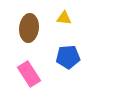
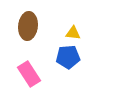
yellow triangle: moved 9 px right, 15 px down
brown ellipse: moved 1 px left, 2 px up
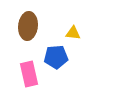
blue pentagon: moved 12 px left
pink rectangle: rotated 20 degrees clockwise
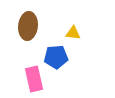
pink rectangle: moved 5 px right, 5 px down
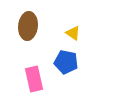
yellow triangle: rotated 28 degrees clockwise
blue pentagon: moved 10 px right, 5 px down; rotated 15 degrees clockwise
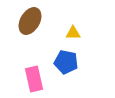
brown ellipse: moved 2 px right, 5 px up; rotated 24 degrees clockwise
yellow triangle: rotated 35 degrees counterclockwise
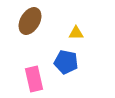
yellow triangle: moved 3 px right
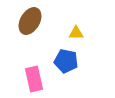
blue pentagon: moved 1 px up
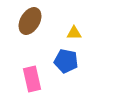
yellow triangle: moved 2 px left
pink rectangle: moved 2 px left
